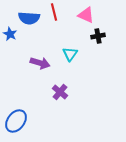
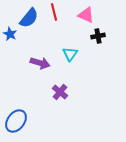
blue semicircle: rotated 55 degrees counterclockwise
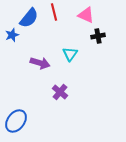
blue star: moved 2 px right, 1 px down; rotated 24 degrees clockwise
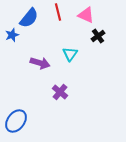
red line: moved 4 px right
black cross: rotated 24 degrees counterclockwise
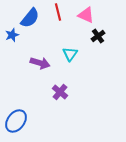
blue semicircle: moved 1 px right
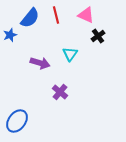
red line: moved 2 px left, 3 px down
blue star: moved 2 px left
blue ellipse: moved 1 px right
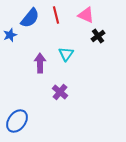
cyan triangle: moved 4 px left
purple arrow: rotated 108 degrees counterclockwise
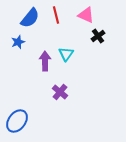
blue star: moved 8 px right, 7 px down
purple arrow: moved 5 px right, 2 px up
